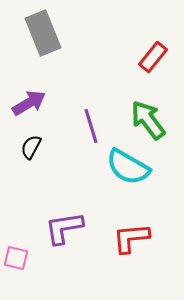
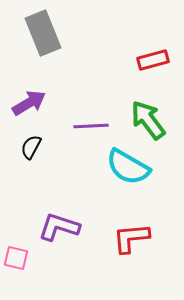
red rectangle: moved 3 px down; rotated 36 degrees clockwise
purple line: rotated 76 degrees counterclockwise
purple L-shape: moved 5 px left, 1 px up; rotated 27 degrees clockwise
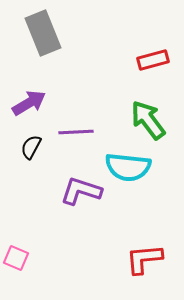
purple line: moved 15 px left, 6 px down
cyan semicircle: rotated 24 degrees counterclockwise
purple L-shape: moved 22 px right, 36 px up
red L-shape: moved 13 px right, 21 px down
pink square: rotated 10 degrees clockwise
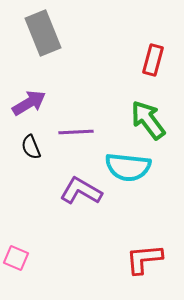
red rectangle: rotated 60 degrees counterclockwise
black semicircle: rotated 50 degrees counterclockwise
purple L-shape: rotated 12 degrees clockwise
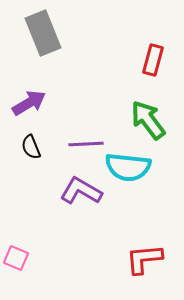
purple line: moved 10 px right, 12 px down
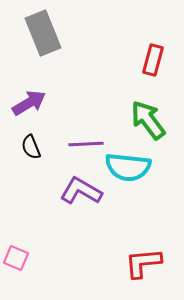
red L-shape: moved 1 px left, 4 px down
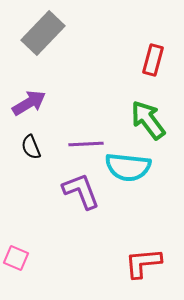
gray rectangle: rotated 66 degrees clockwise
purple L-shape: rotated 39 degrees clockwise
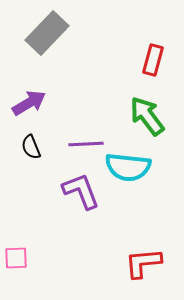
gray rectangle: moved 4 px right
green arrow: moved 1 px left, 4 px up
pink square: rotated 25 degrees counterclockwise
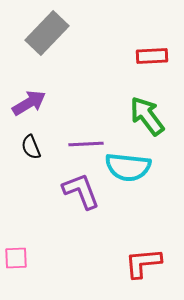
red rectangle: moved 1 px left, 4 px up; rotated 72 degrees clockwise
